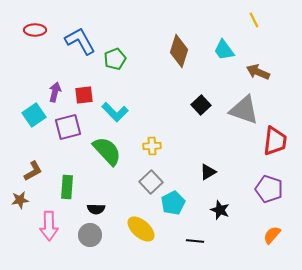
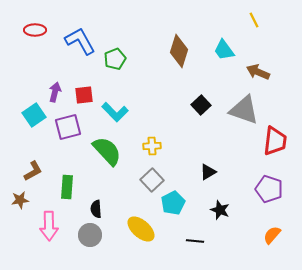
gray square: moved 1 px right, 2 px up
black semicircle: rotated 84 degrees clockwise
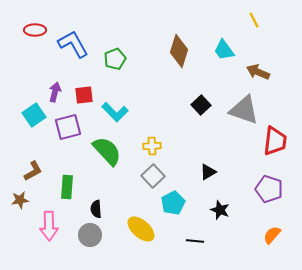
blue L-shape: moved 7 px left, 3 px down
gray square: moved 1 px right, 4 px up
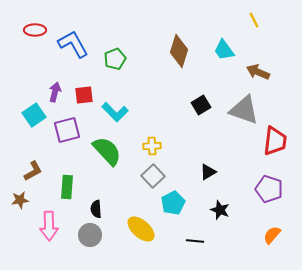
black square: rotated 12 degrees clockwise
purple square: moved 1 px left, 3 px down
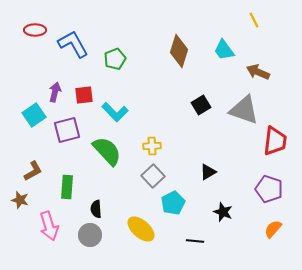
brown star: rotated 24 degrees clockwise
black star: moved 3 px right, 2 px down
pink arrow: rotated 16 degrees counterclockwise
orange semicircle: moved 1 px right, 6 px up
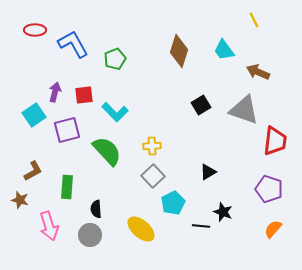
black line: moved 6 px right, 15 px up
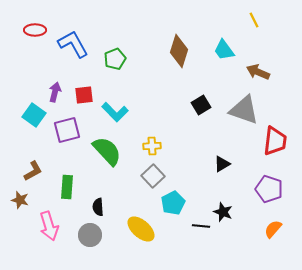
cyan square: rotated 20 degrees counterclockwise
black triangle: moved 14 px right, 8 px up
black semicircle: moved 2 px right, 2 px up
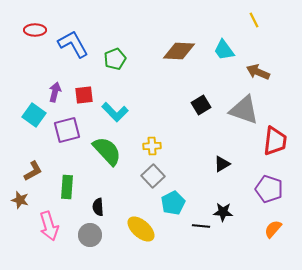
brown diamond: rotated 76 degrees clockwise
black star: rotated 18 degrees counterclockwise
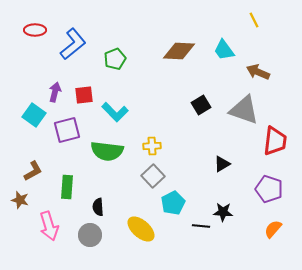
blue L-shape: rotated 80 degrees clockwise
green semicircle: rotated 140 degrees clockwise
